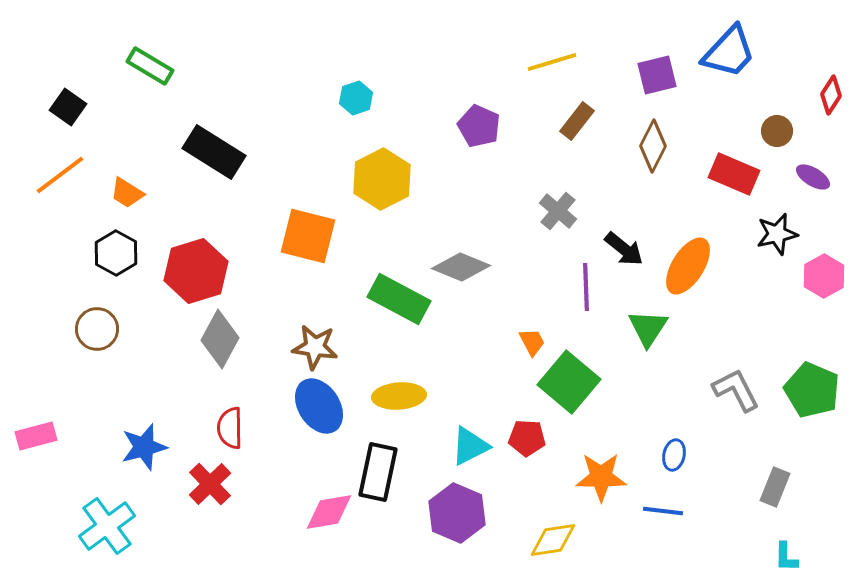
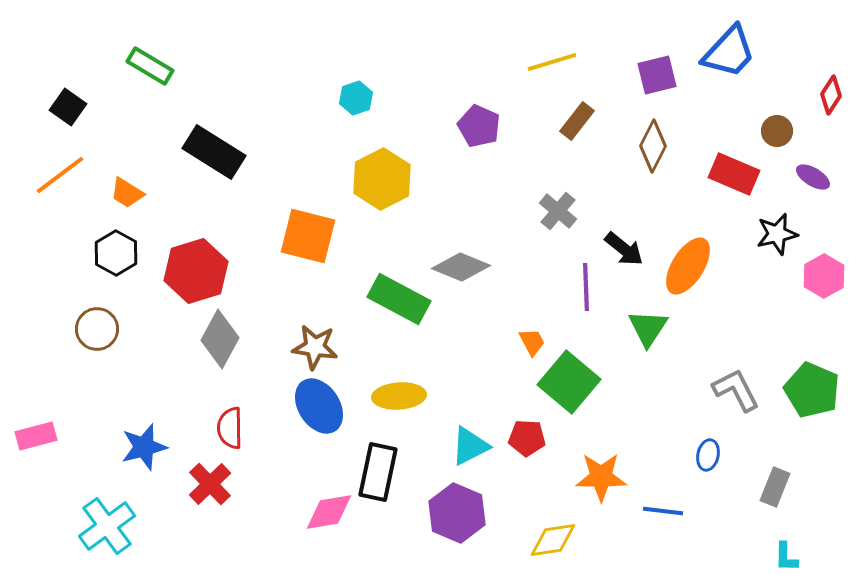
blue ellipse at (674, 455): moved 34 px right
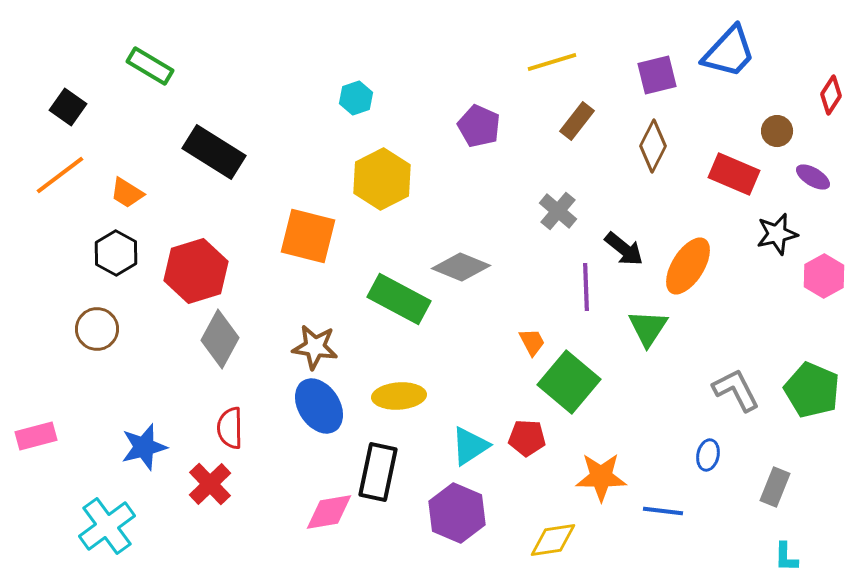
cyan triangle at (470, 446): rotated 6 degrees counterclockwise
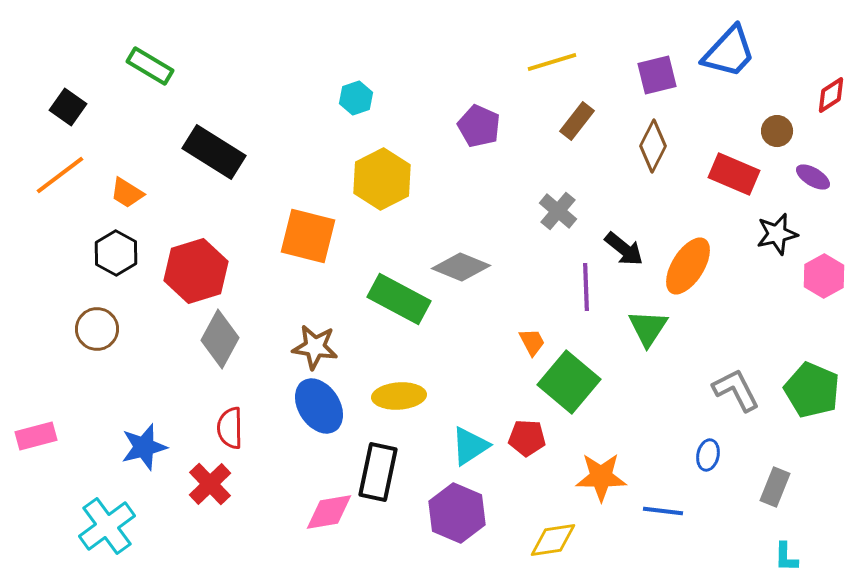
red diamond at (831, 95): rotated 24 degrees clockwise
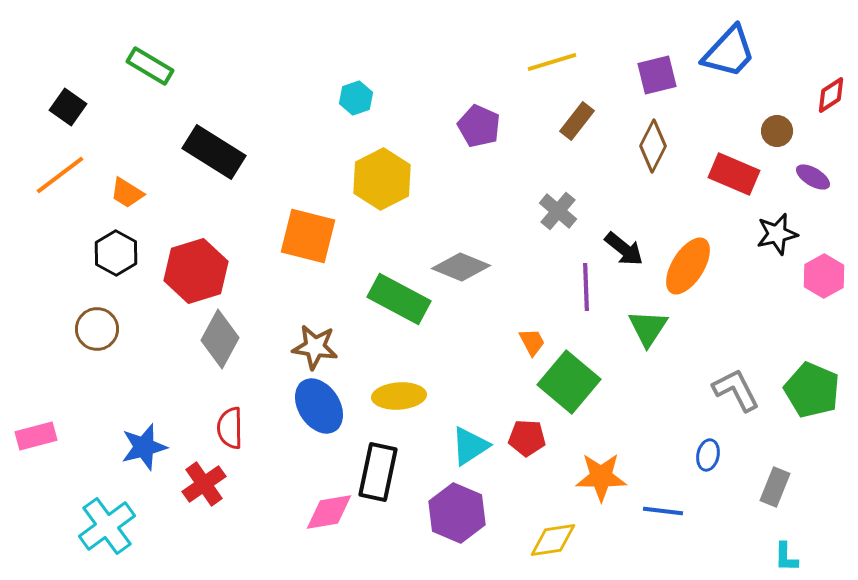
red cross at (210, 484): moved 6 px left; rotated 9 degrees clockwise
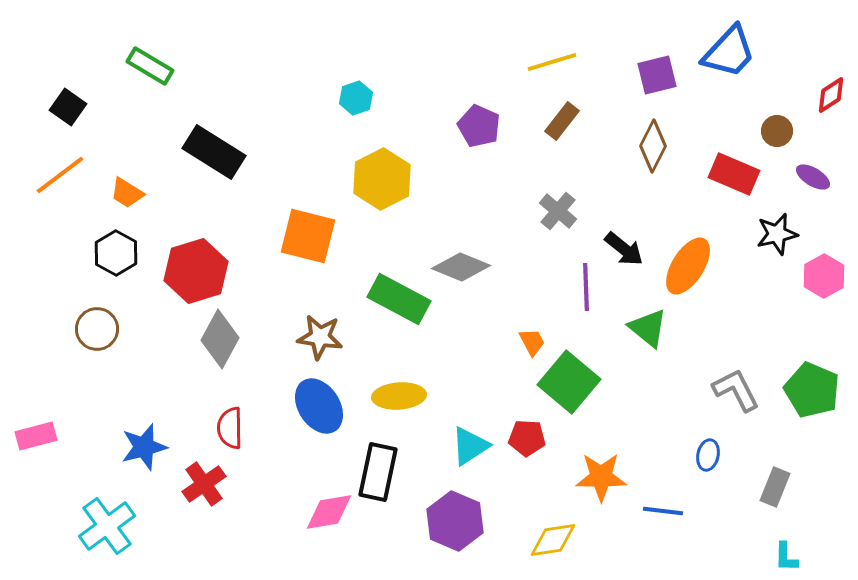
brown rectangle at (577, 121): moved 15 px left
green triangle at (648, 328): rotated 24 degrees counterclockwise
brown star at (315, 347): moved 5 px right, 10 px up
purple hexagon at (457, 513): moved 2 px left, 8 px down
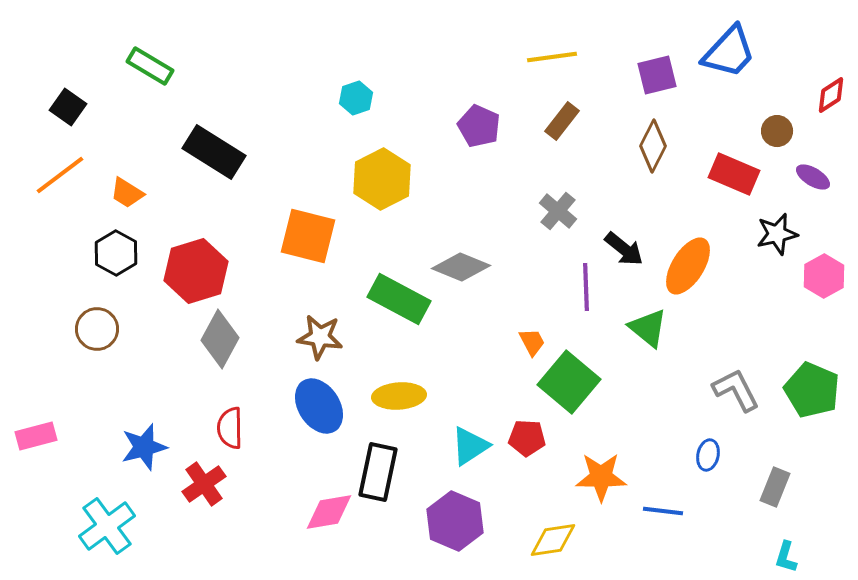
yellow line at (552, 62): moved 5 px up; rotated 9 degrees clockwise
cyan L-shape at (786, 557): rotated 16 degrees clockwise
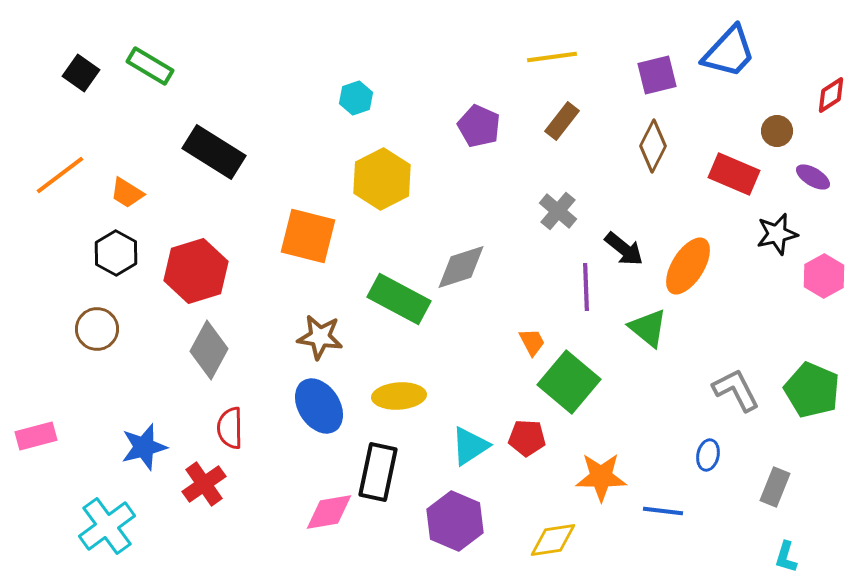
black square at (68, 107): moved 13 px right, 34 px up
gray diamond at (461, 267): rotated 40 degrees counterclockwise
gray diamond at (220, 339): moved 11 px left, 11 px down
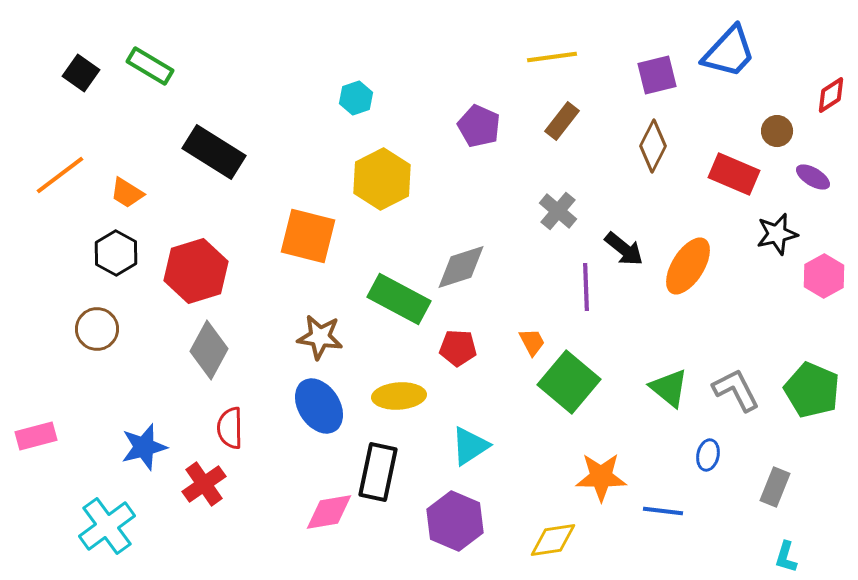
green triangle at (648, 328): moved 21 px right, 60 px down
red pentagon at (527, 438): moved 69 px left, 90 px up
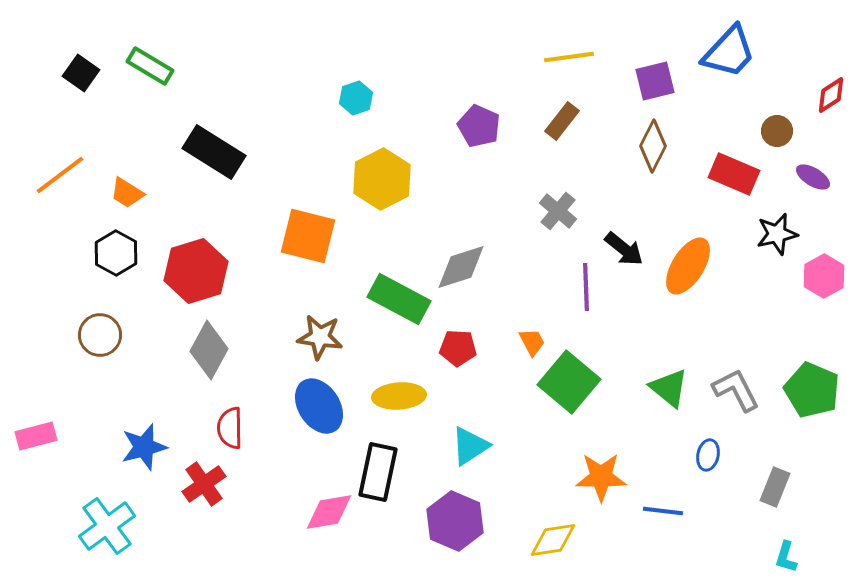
yellow line at (552, 57): moved 17 px right
purple square at (657, 75): moved 2 px left, 6 px down
brown circle at (97, 329): moved 3 px right, 6 px down
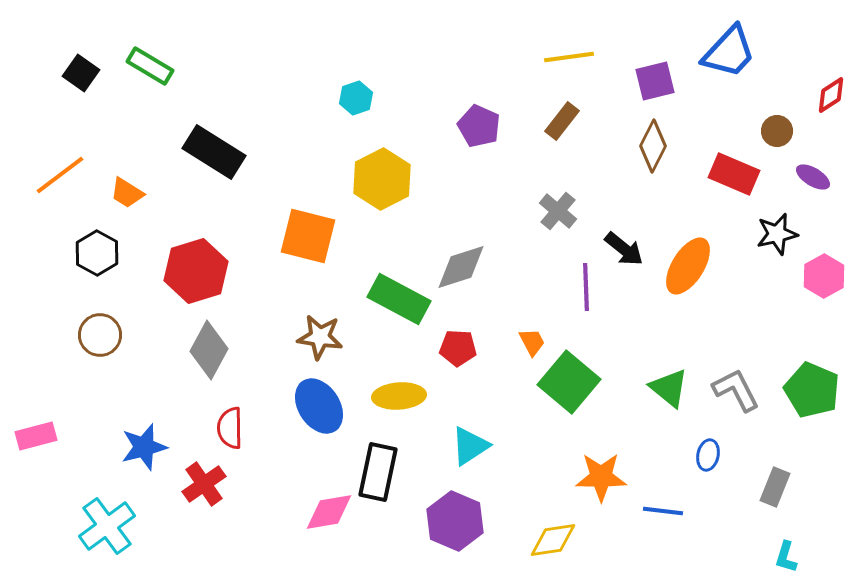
black hexagon at (116, 253): moved 19 px left
